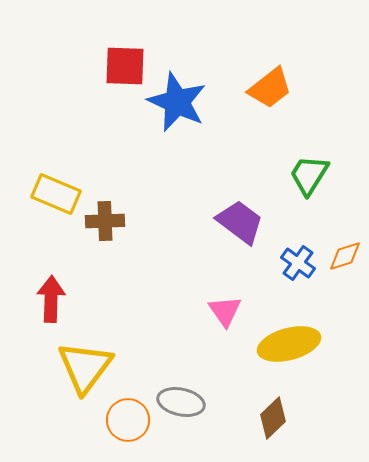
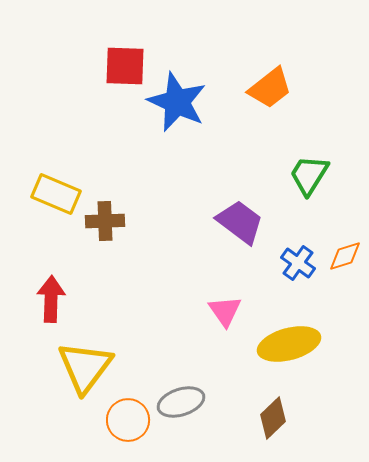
gray ellipse: rotated 30 degrees counterclockwise
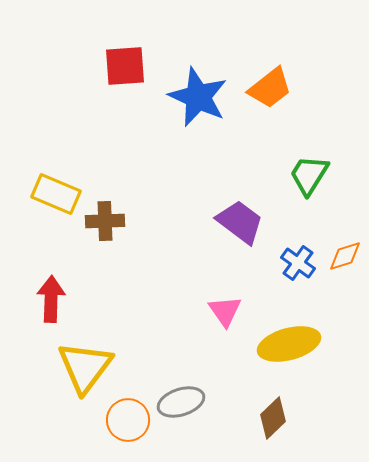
red square: rotated 6 degrees counterclockwise
blue star: moved 21 px right, 5 px up
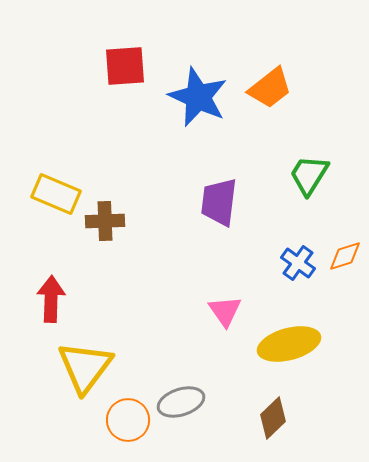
purple trapezoid: moved 21 px left, 20 px up; rotated 120 degrees counterclockwise
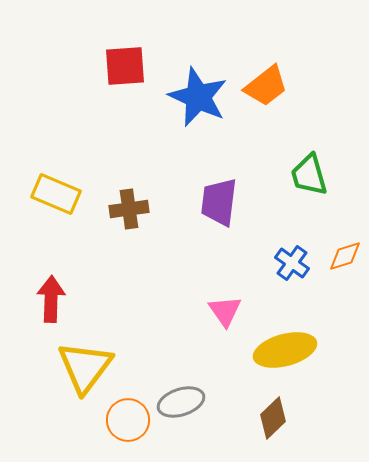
orange trapezoid: moved 4 px left, 2 px up
green trapezoid: rotated 48 degrees counterclockwise
brown cross: moved 24 px right, 12 px up; rotated 6 degrees counterclockwise
blue cross: moved 6 px left
yellow ellipse: moved 4 px left, 6 px down
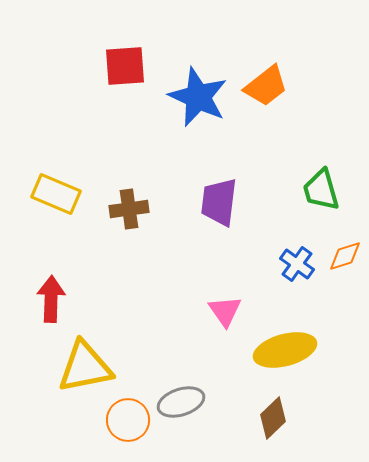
green trapezoid: moved 12 px right, 15 px down
blue cross: moved 5 px right, 1 px down
yellow triangle: rotated 42 degrees clockwise
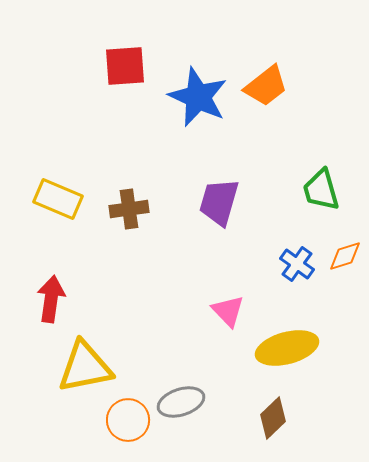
yellow rectangle: moved 2 px right, 5 px down
purple trapezoid: rotated 9 degrees clockwise
red arrow: rotated 6 degrees clockwise
pink triangle: moved 3 px right; rotated 9 degrees counterclockwise
yellow ellipse: moved 2 px right, 2 px up
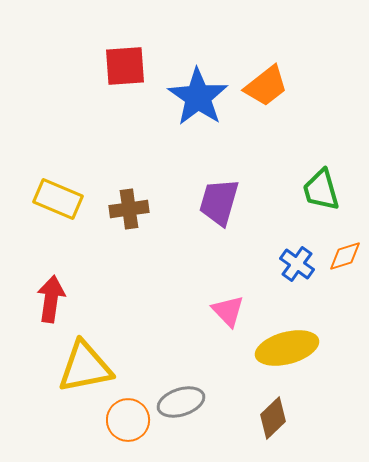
blue star: rotated 10 degrees clockwise
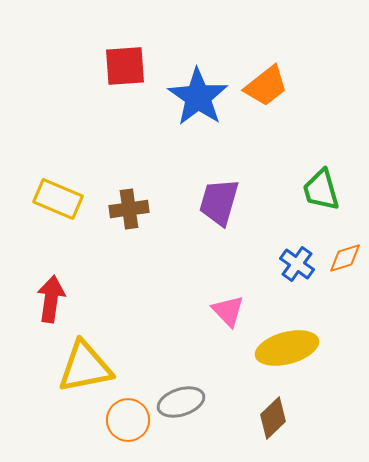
orange diamond: moved 2 px down
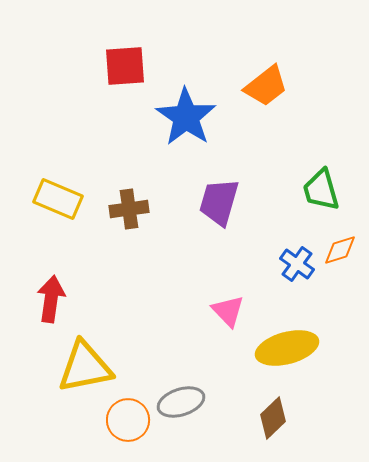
blue star: moved 12 px left, 20 px down
orange diamond: moved 5 px left, 8 px up
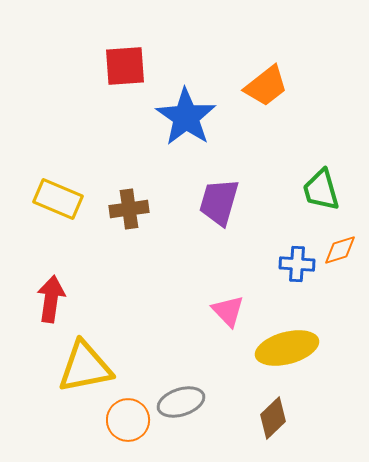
blue cross: rotated 32 degrees counterclockwise
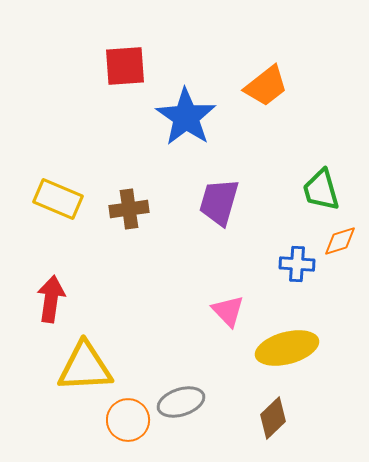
orange diamond: moved 9 px up
yellow triangle: rotated 8 degrees clockwise
